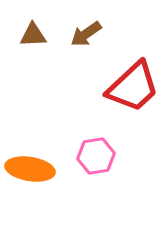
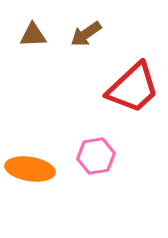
red trapezoid: moved 1 px down
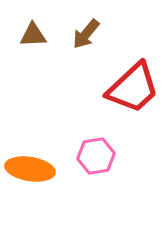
brown arrow: rotated 16 degrees counterclockwise
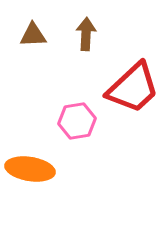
brown arrow: rotated 144 degrees clockwise
pink hexagon: moved 19 px left, 35 px up
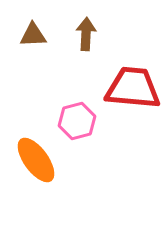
red trapezoid: rotated 132 degrees counterclockwise
pink hexagon: rotated 6 degrees counterclockwise
orange ellipse: moved 6 px right, 9 px up; rotated 45 degrees clockwise
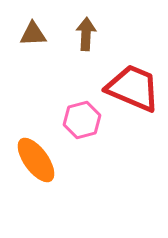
brown triangle: moved 1 px up
red trapezoid: rotated 18 degrees clockwise
pink hexagon: moved 5 px right, 1 px up
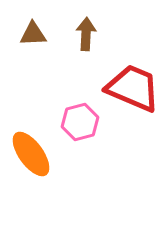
pink hexagon: moved 2 px left, 2 px down
orange ellipse: moved 5 px left, 6 px up
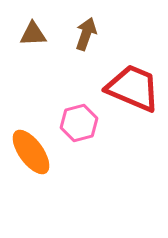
brown arrow: rotated 16 degrees clockwise
pink hexagon: moved 1 px left, 1 px down
orange ellipse: moved 2 px up
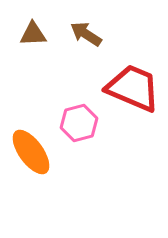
brown arrow: rotated 76 degrees counterclockwise
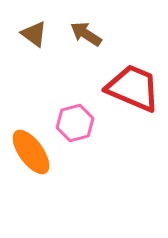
brown triangle: moved 1 px right; rotated 40 degrees clockwise
pink hexagon: moved 4 px left
